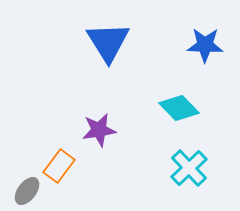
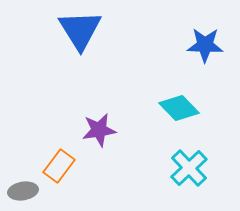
blue triangle: moved 28 px left, 12 px up
gray ellipse: moved 4 px left; rotated 44 degrees clockwise
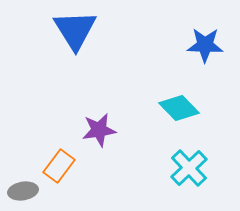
blue triangle: moved 5 px left
